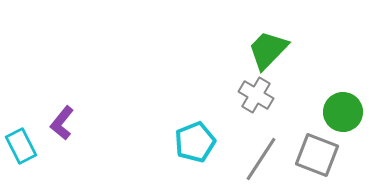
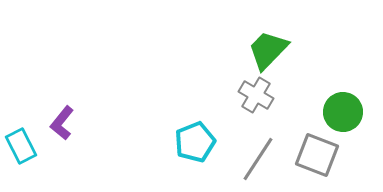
gray line: moved 3 px left
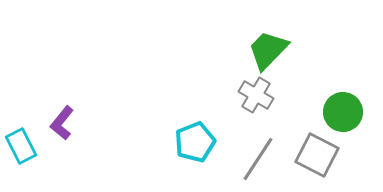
gray square: rotated 6 degrees clockwise
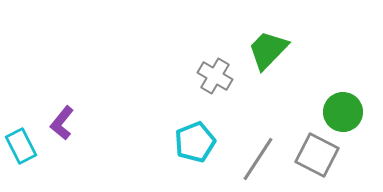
gray cross: moved 41 px left, 19 px up
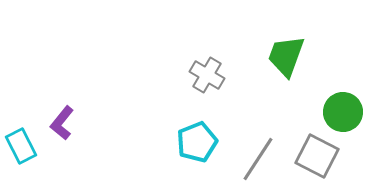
green trapezoid: moved 18 px right, 6 px down; rotated 24 degrees counterclockwise
gray cross: moved 8 px left, 1 px up
cyan pentagon: moved 2 px right
gray square: moved 1 px down
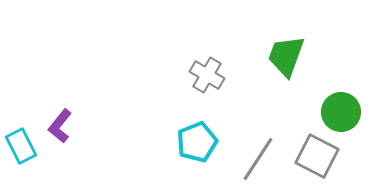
green circle: moved 2 px left
purple L-shape: moved 2 px left, 3 px down
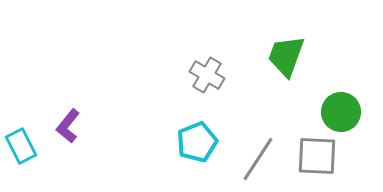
purple L-shape: moved 8 px right
gray square: rotated 24 degrees counterclockwise
